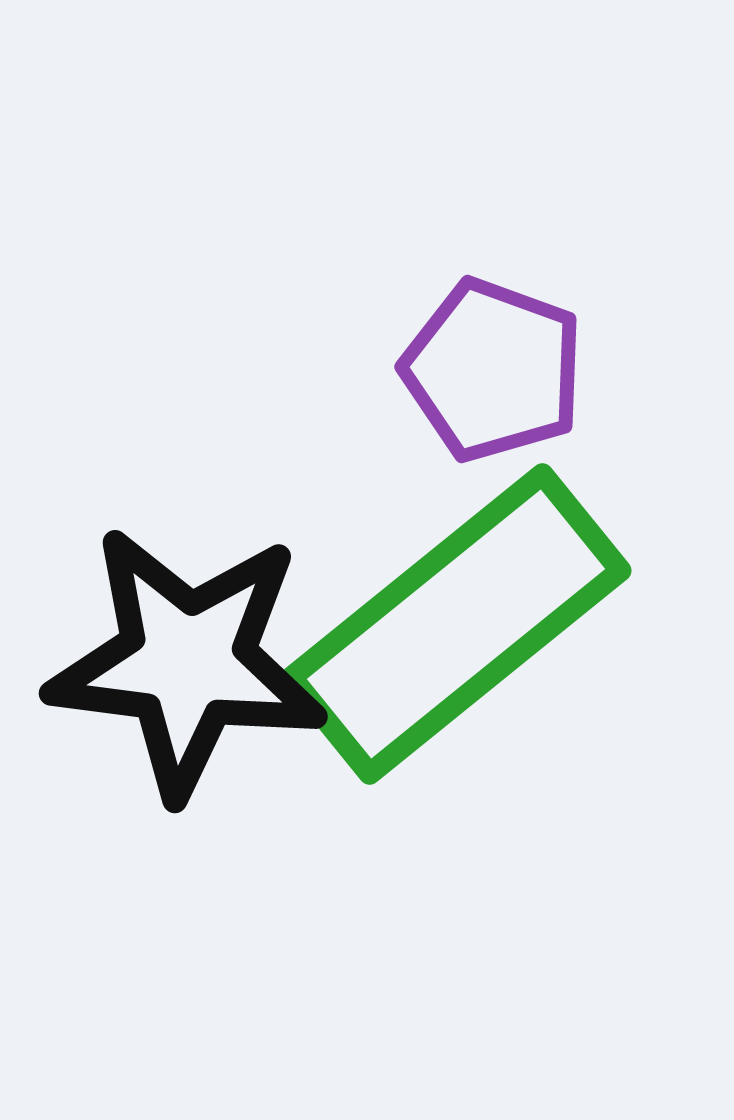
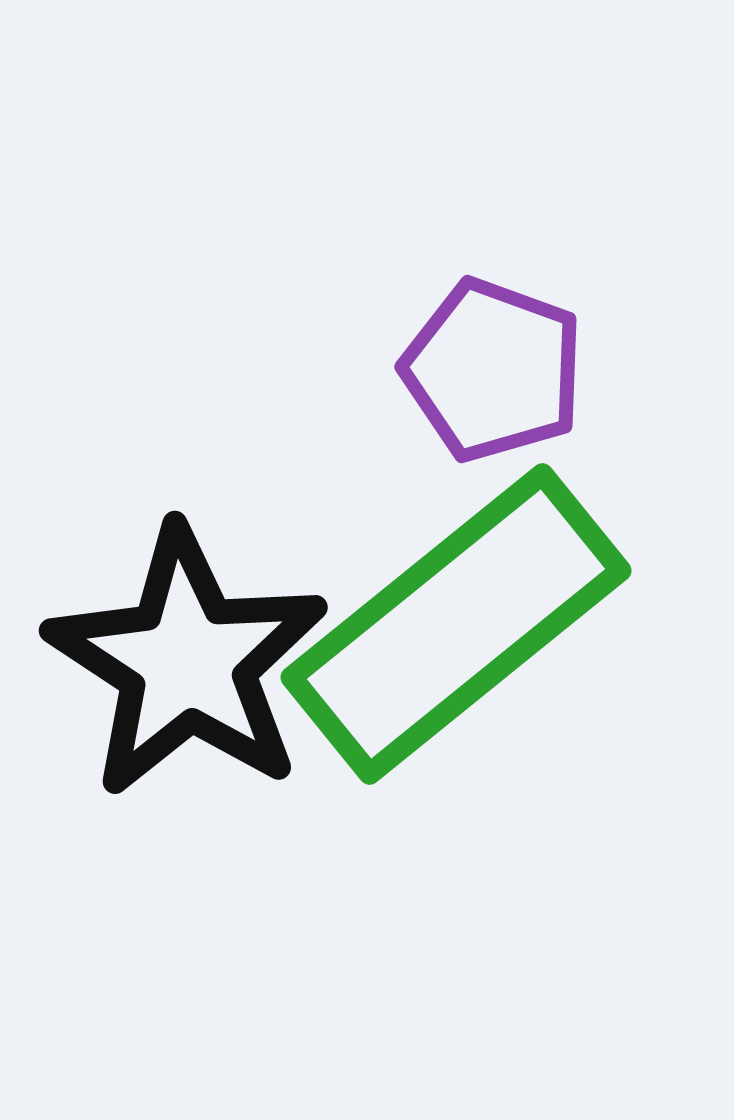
black star: rotated 26 degrees clockwise
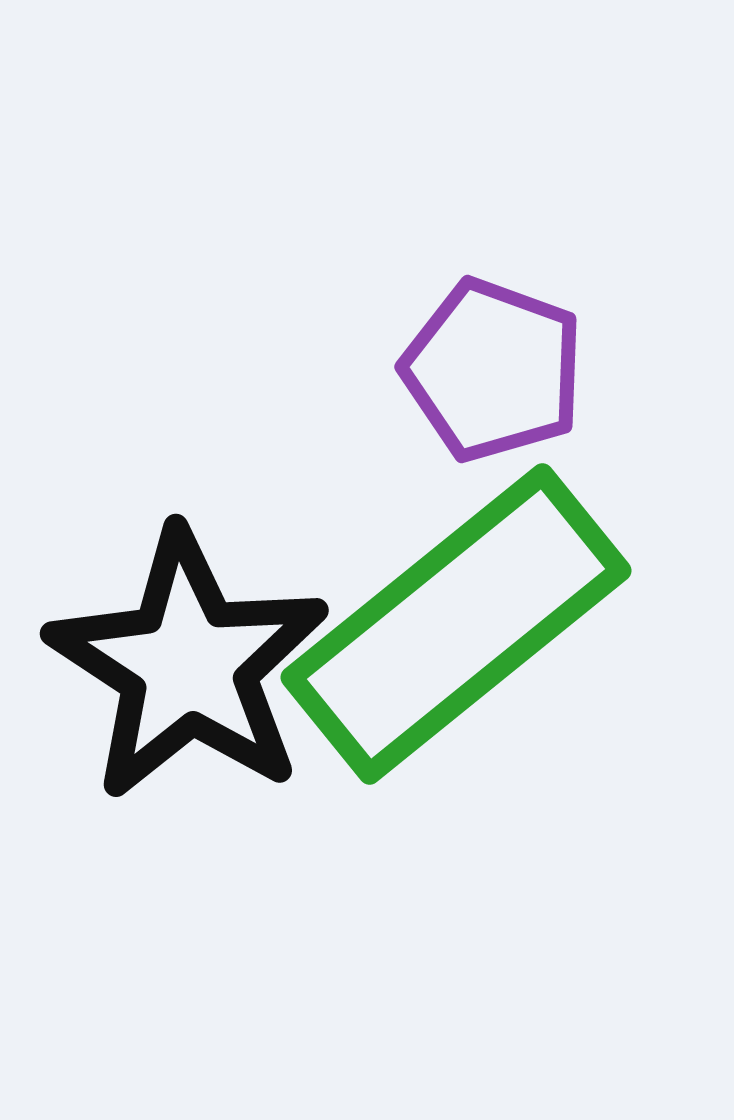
black star: moved 1 px right, 3 px down
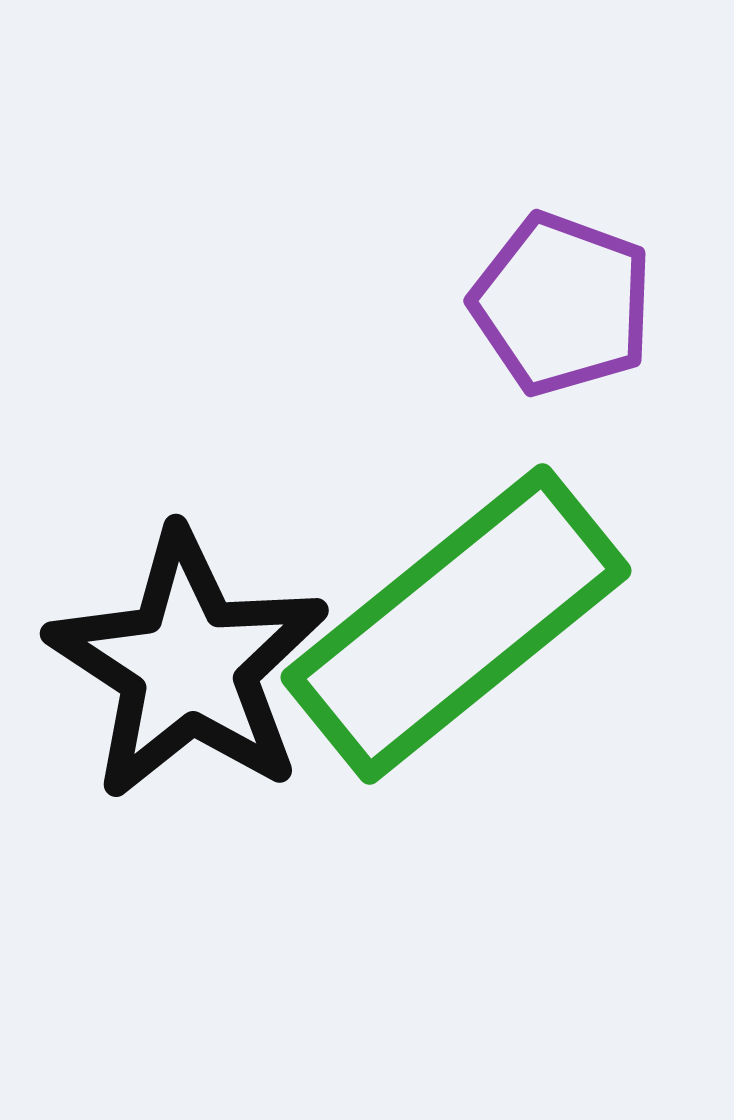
purple pentagon: moved 69 px right, 66 px up
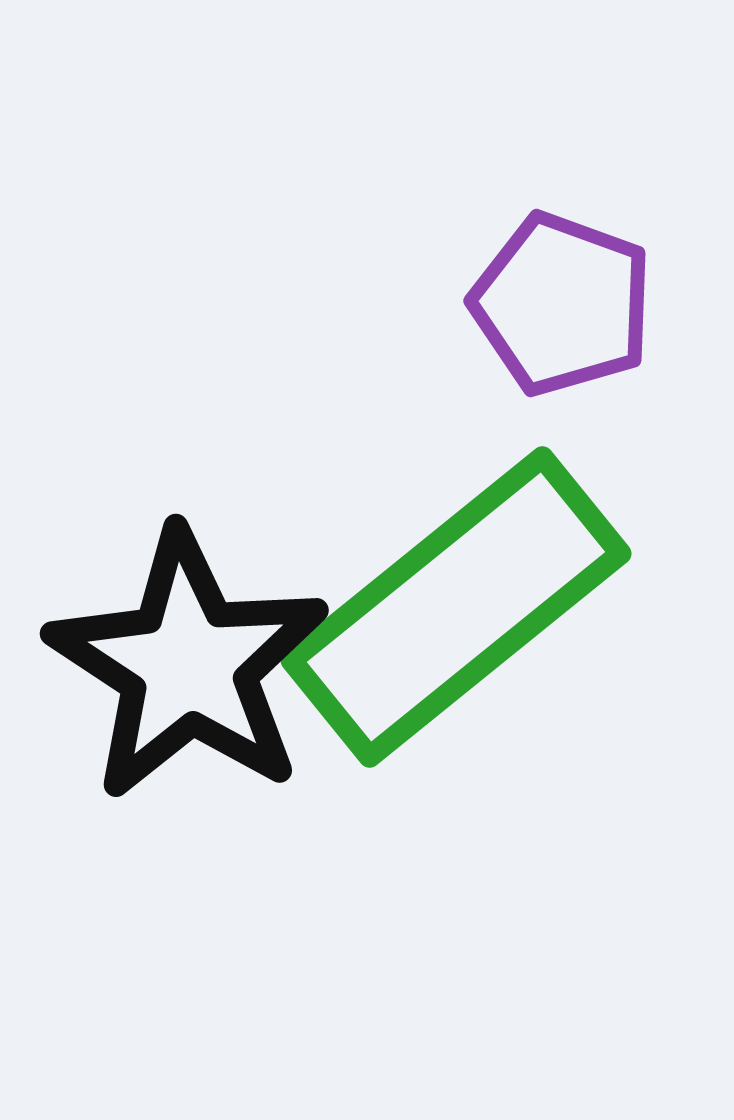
green rectangle: moved 17 px up
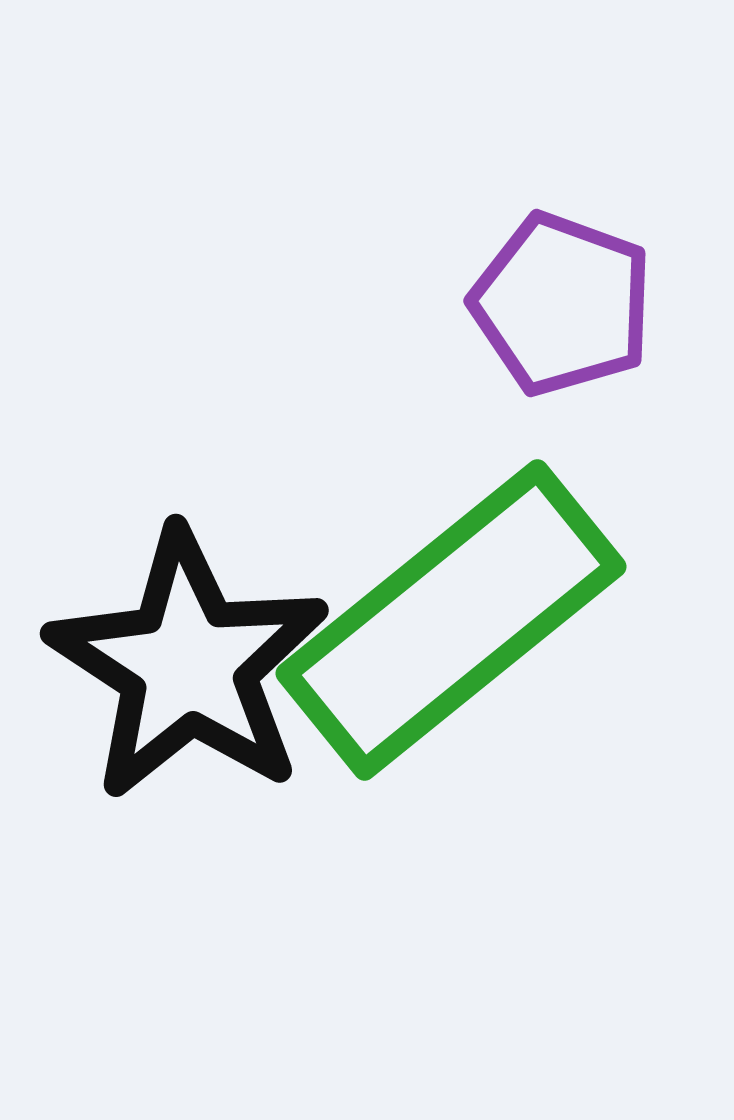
green rectangle: moved 5 px left, 13 px down
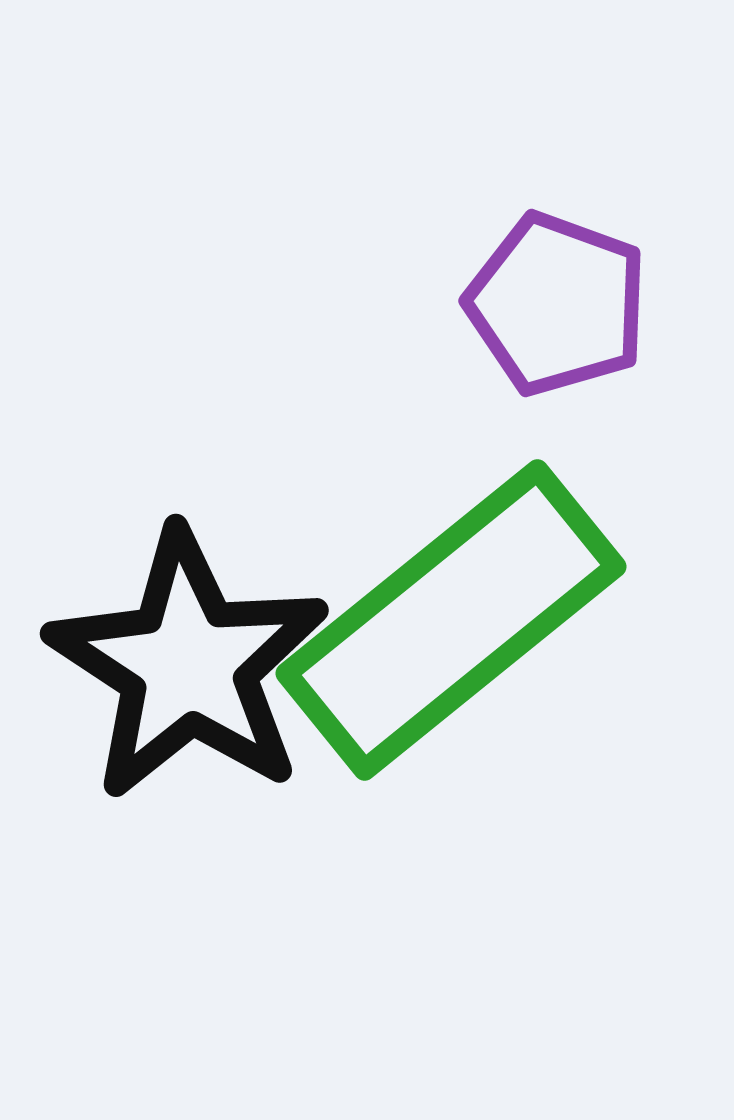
purple pentagon: moved 5 px left
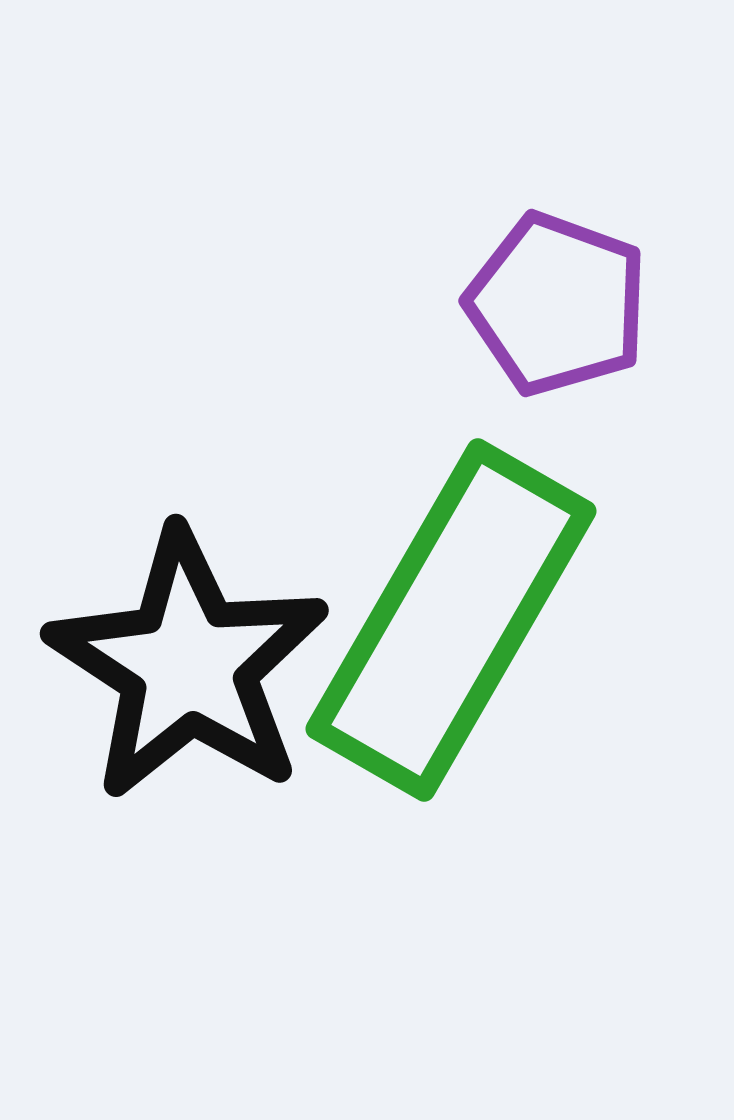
green rectangle: rotated 21 degrees counterclockwise
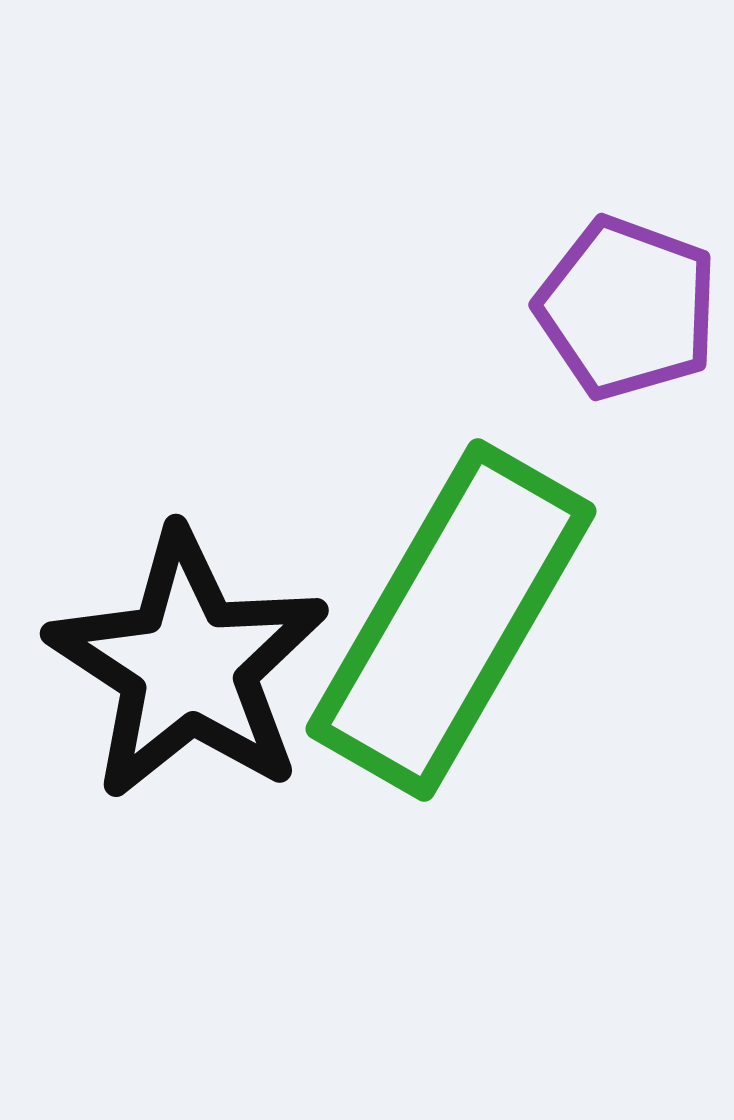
purple pentagon: moved 70 px right, 4 px down
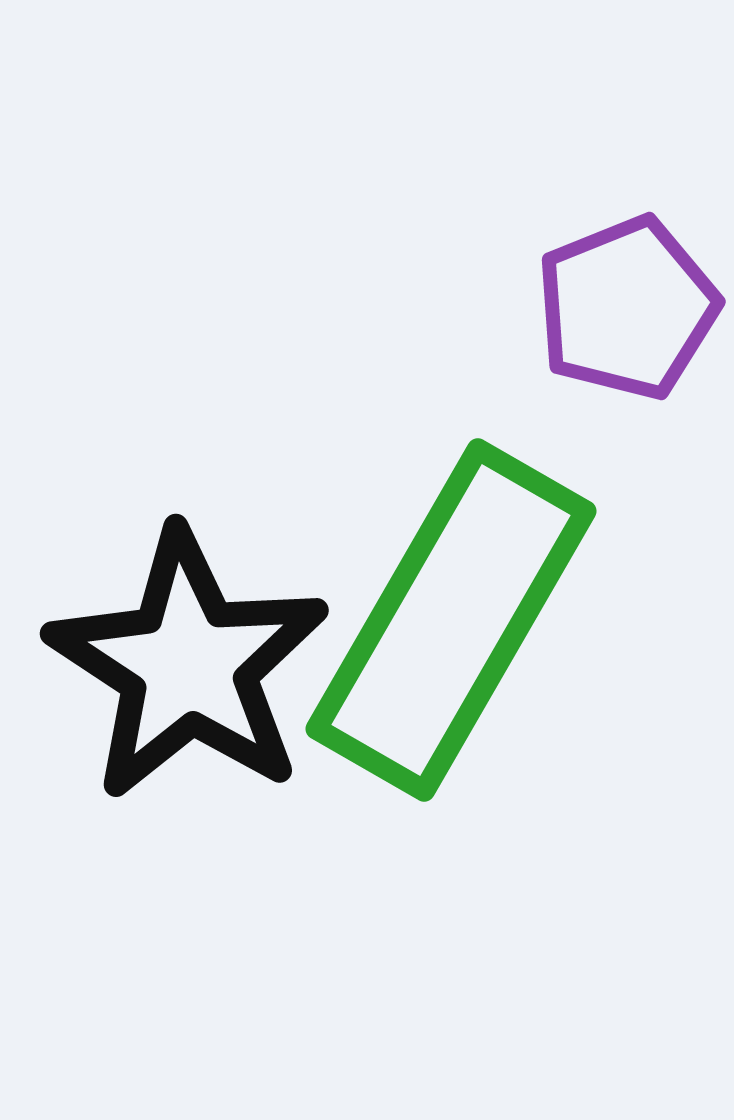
purple pentagon: rotated 30 degrees clockwise
